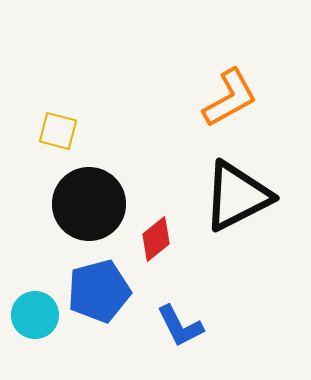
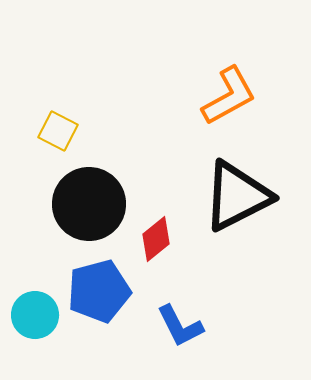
orange L-shape: moved 1 px left, 2 px up
yellow square: rotated 12 degrees clockwise
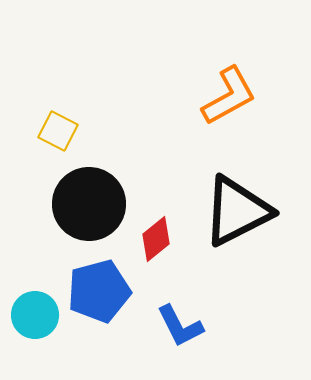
black triangle: moved 15 px down
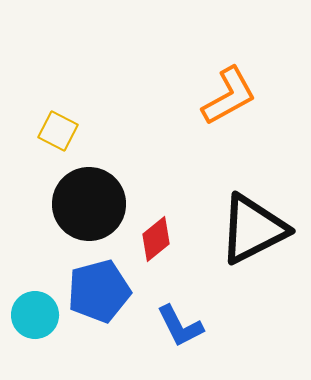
black triangle: moved 16 px right, 18 px down
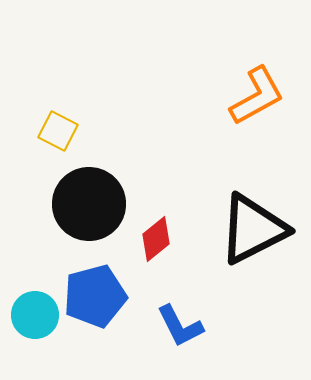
orange L-shape: moved 28 px right
blue pentagon: moved 4 px left, 5 px down
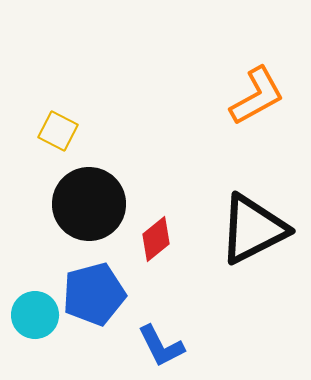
blue pentagon: moved 1 px left, 2 px up
blue L-shape: moved 19 px left, 20 px down
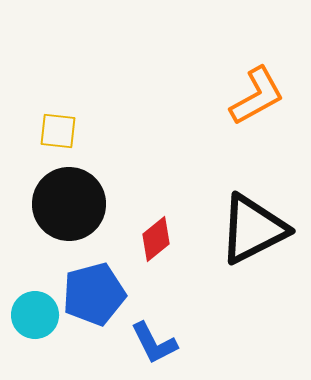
yellow square: rotated 21 degrees counterclockwise
black circle: moved 20 px left
blue L-shape: moved 7 px left, 3 px up
